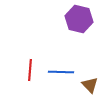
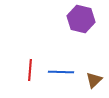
purple hexagon: moved 2 px right
brown triangle: moved 4 px right, 5 px up; rotated 30 degrees clockwise
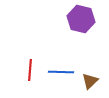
brown triangle: moved 4 px left, 1 px down
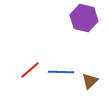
purple hexagon: moved 3 px right, 1 px up
red line: rotated 45 degrees clockwise
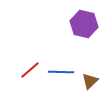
purple hexagon: moved 6 px down
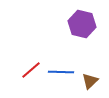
purple hexagon: moved 2 px left
red line: moved 1 px right
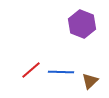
purple hexagon: rotated 8 degrees clockwise
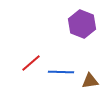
red line: moved 7 px up
brown triangle: rotated 36 degrees clockwise
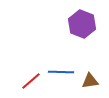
red line: moved 18 px down
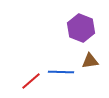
purple hexagon: moved 1 px left, 4 px down
brown triangle: moved 20 px up
